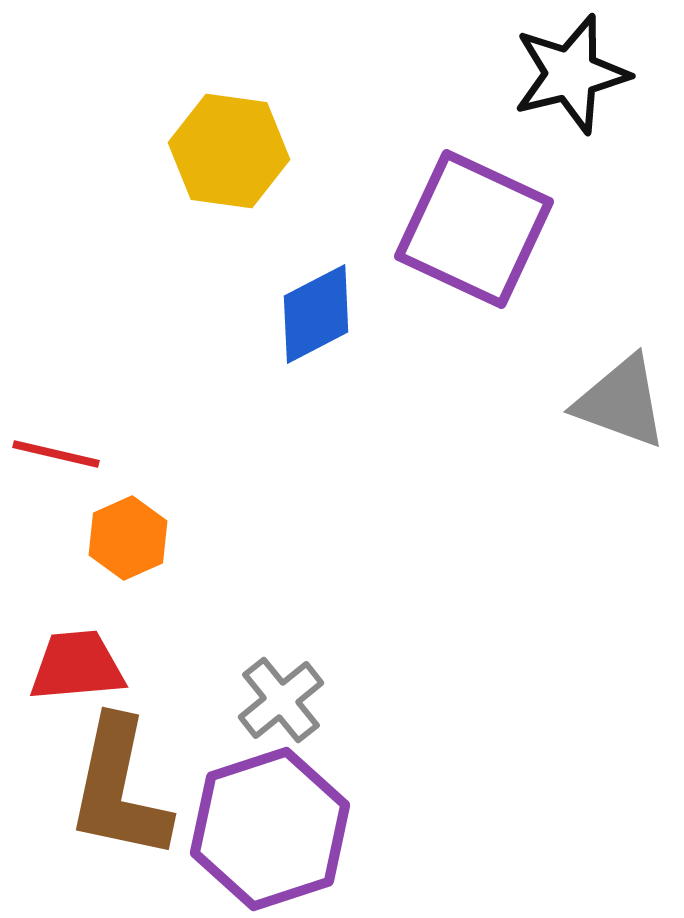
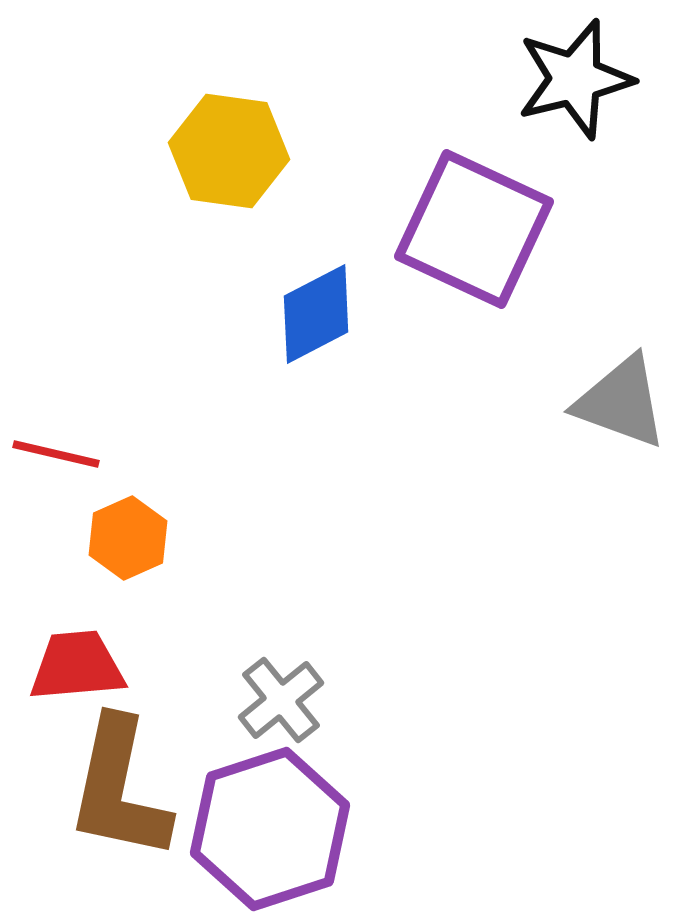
black star: moved 4 px right, 5 px down
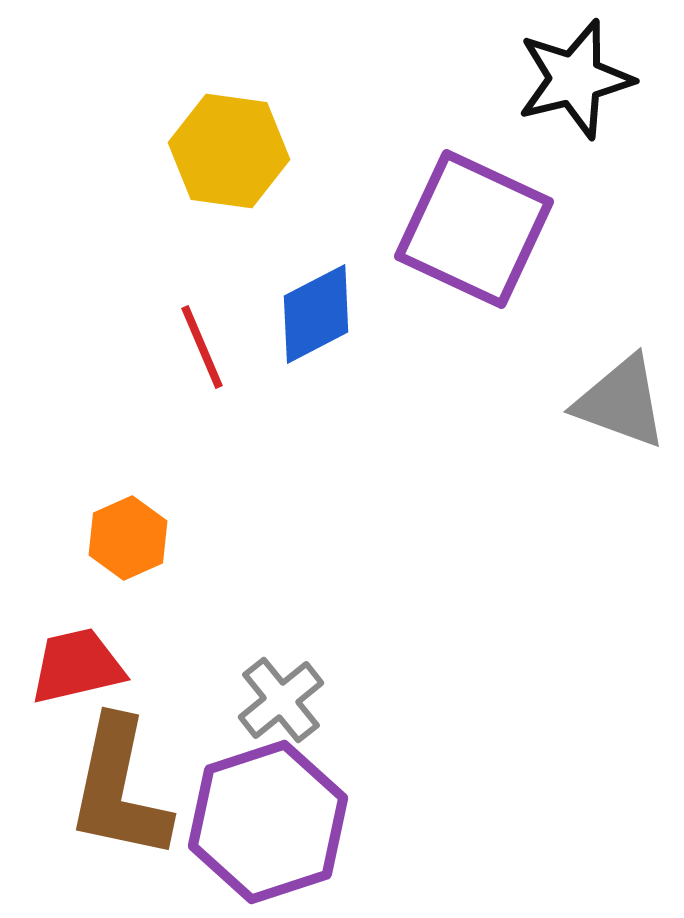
red line: moved 146 px right, 107 px up; rotated 54 degrees clockwise
red trapezoid: rotated 8 degrees counterclockwise
purple hexagon: moved 2 px left, 7 px up
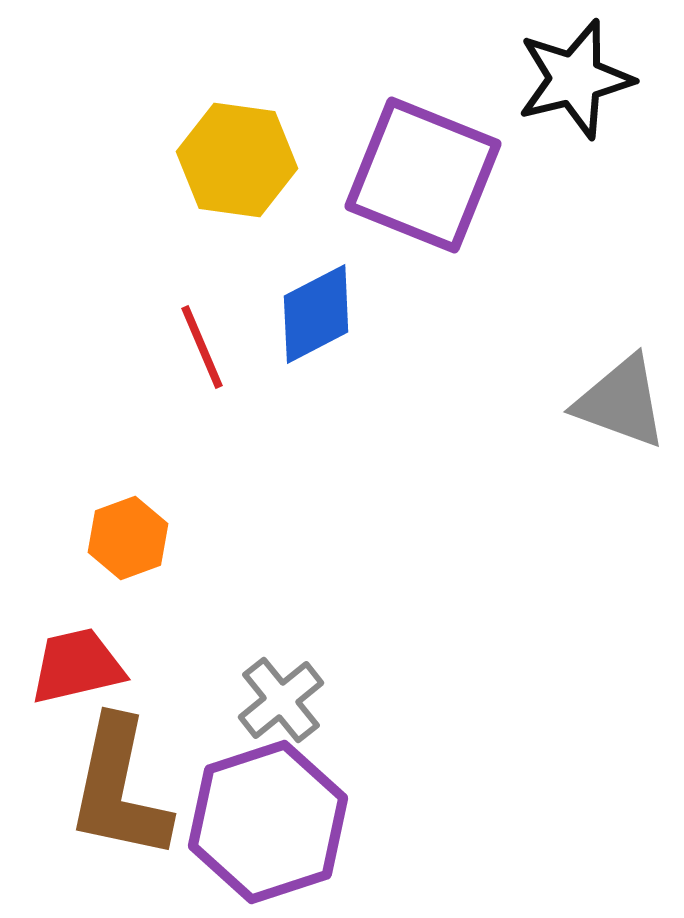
yellow hexagon: moved 8 px right, 9 px down
purple square: moved 51 px left, 54 px up; rotated 3 degrees counterclockwise
orange hexagon: rotated 4 degrees clockwise
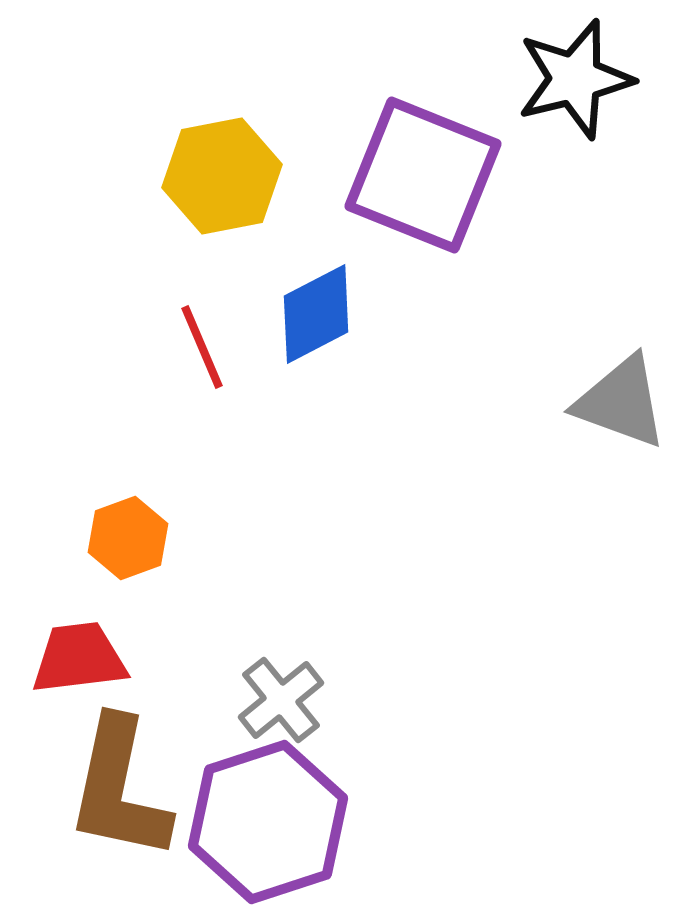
yellow hexagon: moved 15 px left, 16 px down; rotated 19 degrees counterclockwise
red trapezoid: moved 2 px right, 8 px up; rotated 6 degrees clockwise
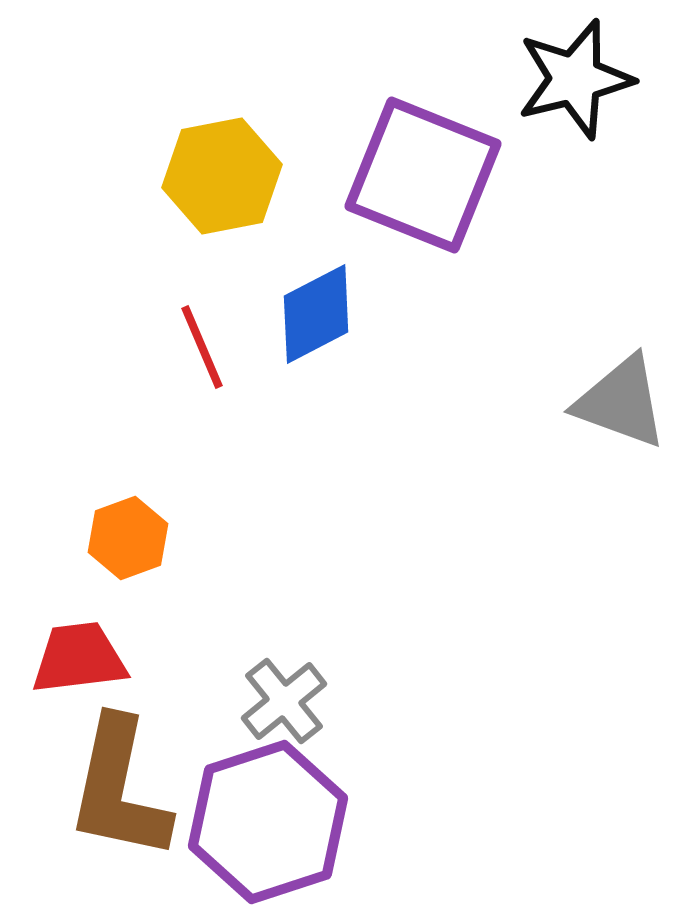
gray cross: moved 3 px right, 1 px down
